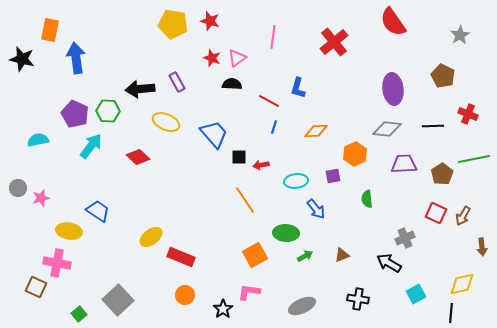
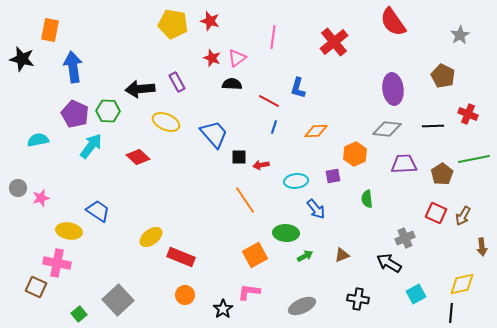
blue arrow at (76, 58): moved 3 px left, 9 px down
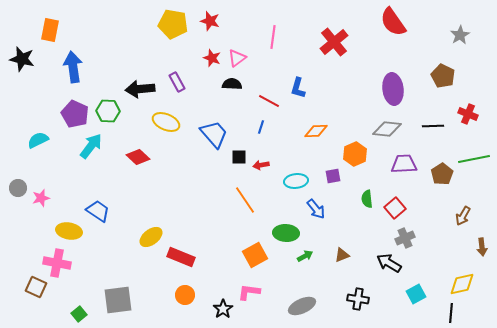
blue line at (274, 127): moved 13 px left
cyan semicircle at (38, 140): rotated 15 degrees counterclockwise
red square at (436, 213): moved 41 px left, 5 px up; rotated 25 degrees clockwise
gray square at (118, 300): rotated 36 degrees clockwise
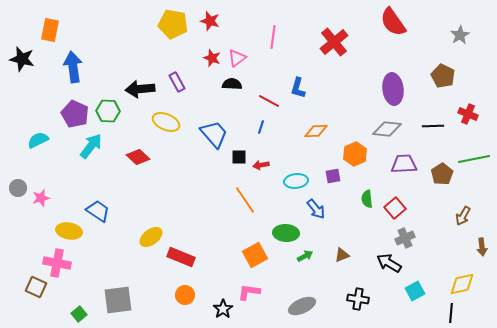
cyan square at (416, 294): moved 1 px left, 3 px up
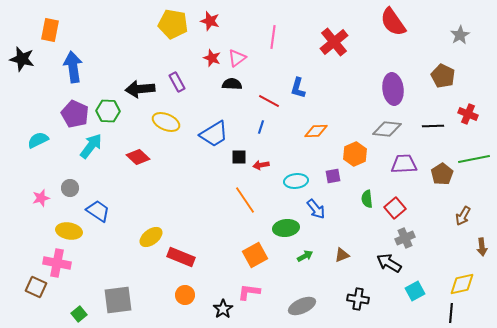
blue trapezoid at (214, 134): rotated 100 degrees clockwise
gray circle at (18, 188): moved 52 px right
green ellipse at (286, 233): moved 5 px up; rotated 10 degrees counterclockwise
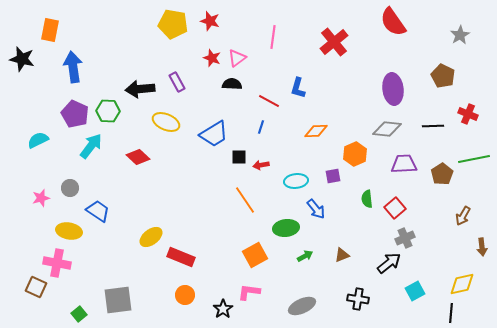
black arrow at (389, 263): rotated 110 degrees clockwise
